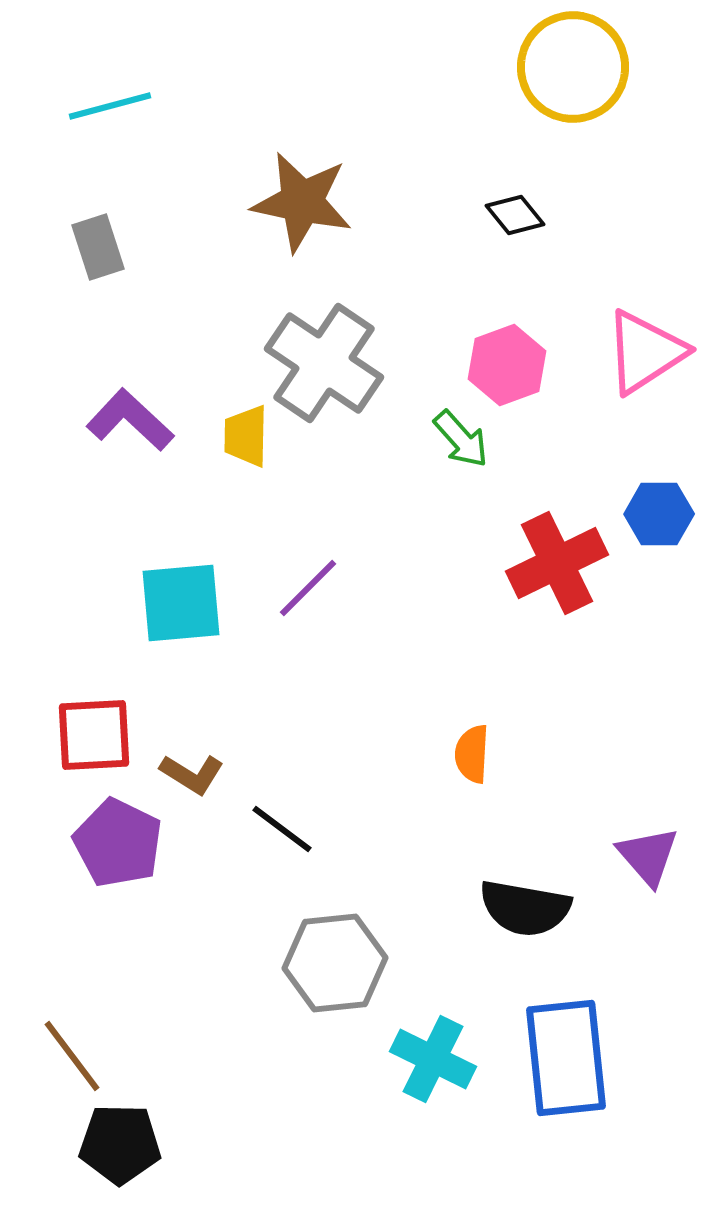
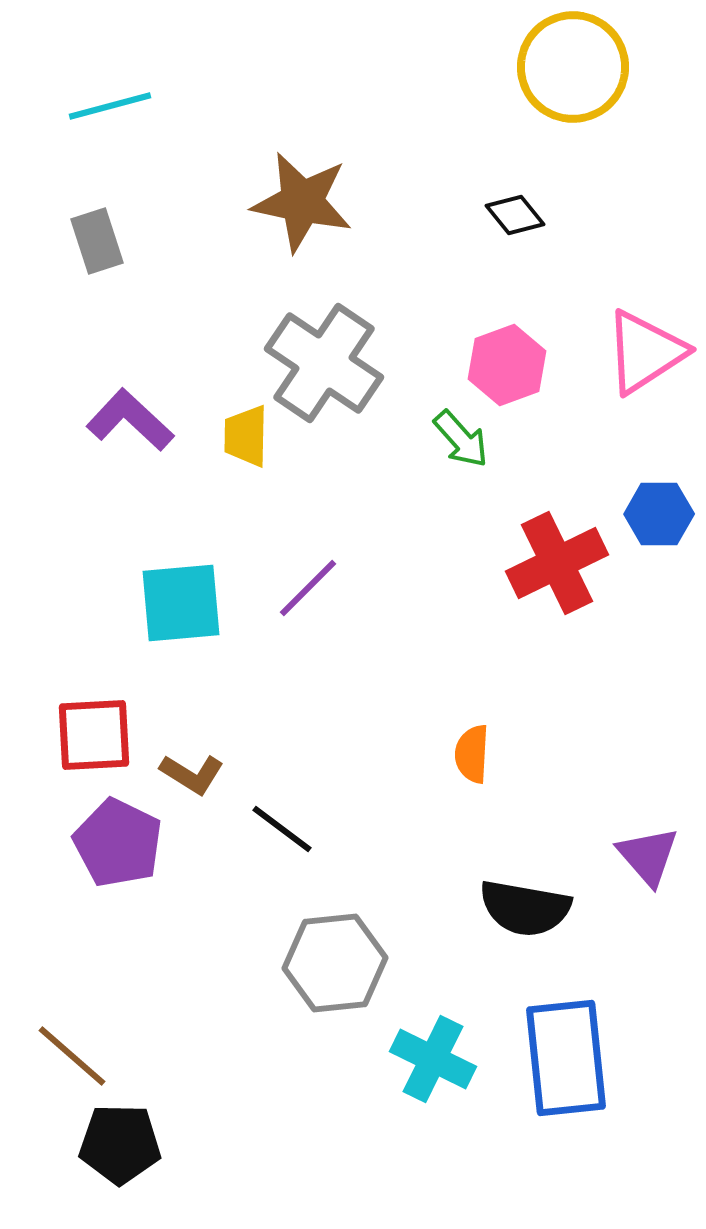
gray rectangle: moved 1 px left, 6 px up
brown line: rotated 12 degrees counterclockwise
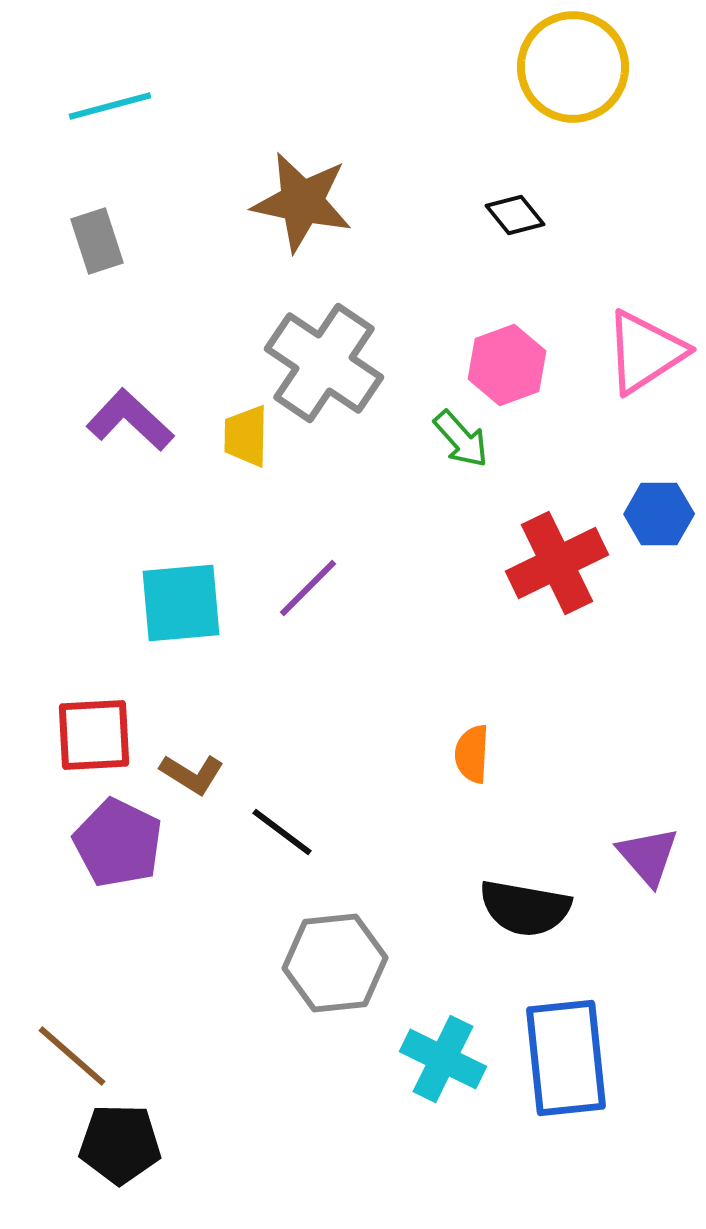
black line: moved 3 px down
cyan cross: moved 10 px right
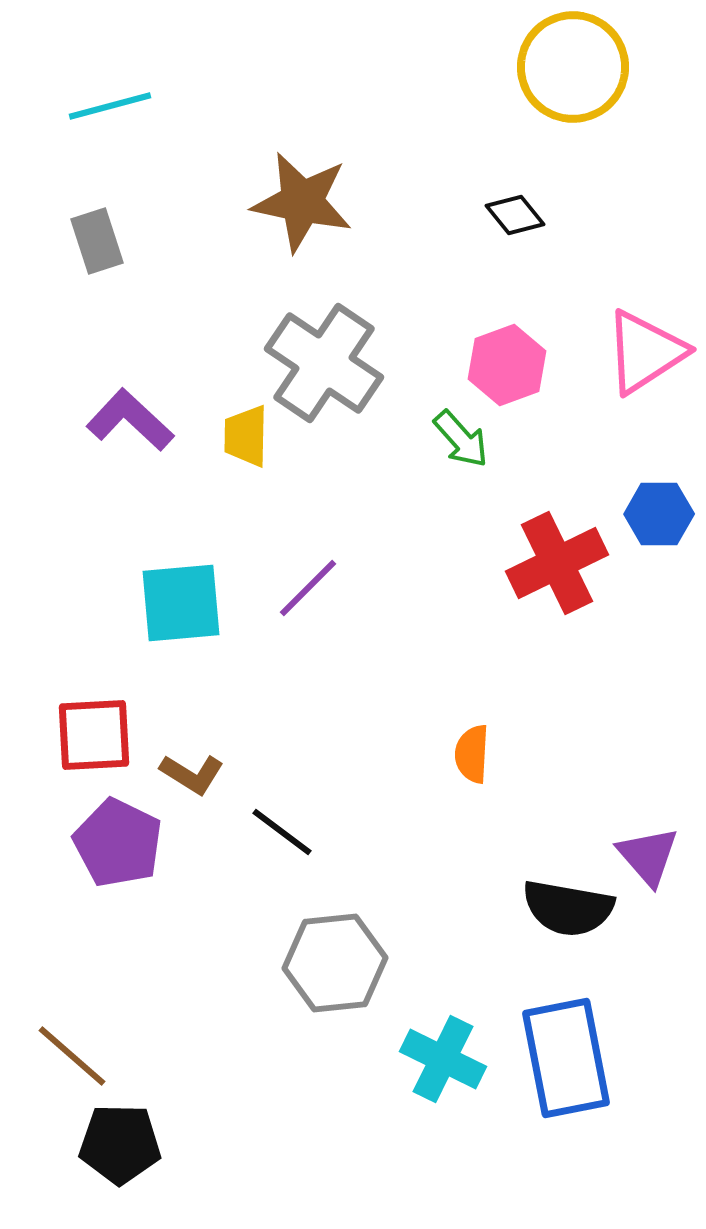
black semicircle: moved 43 px right
blue rectangle: rotated 5 degrees counterclockwise
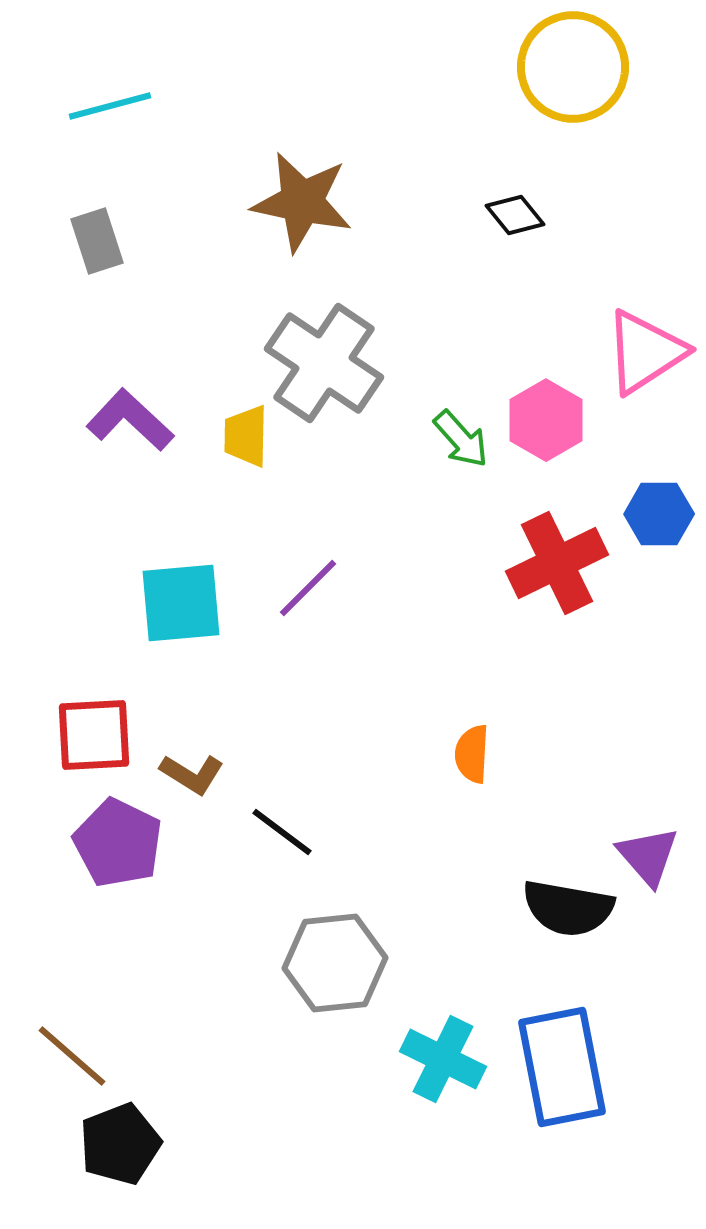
pink hexagon: moved 39 px right, 55 px down; rotated 10 degrees counterclockwise
blue rectangle: moved 4 px left, 9 px down
black pentagon: rotated 22 degrees counterclockwise
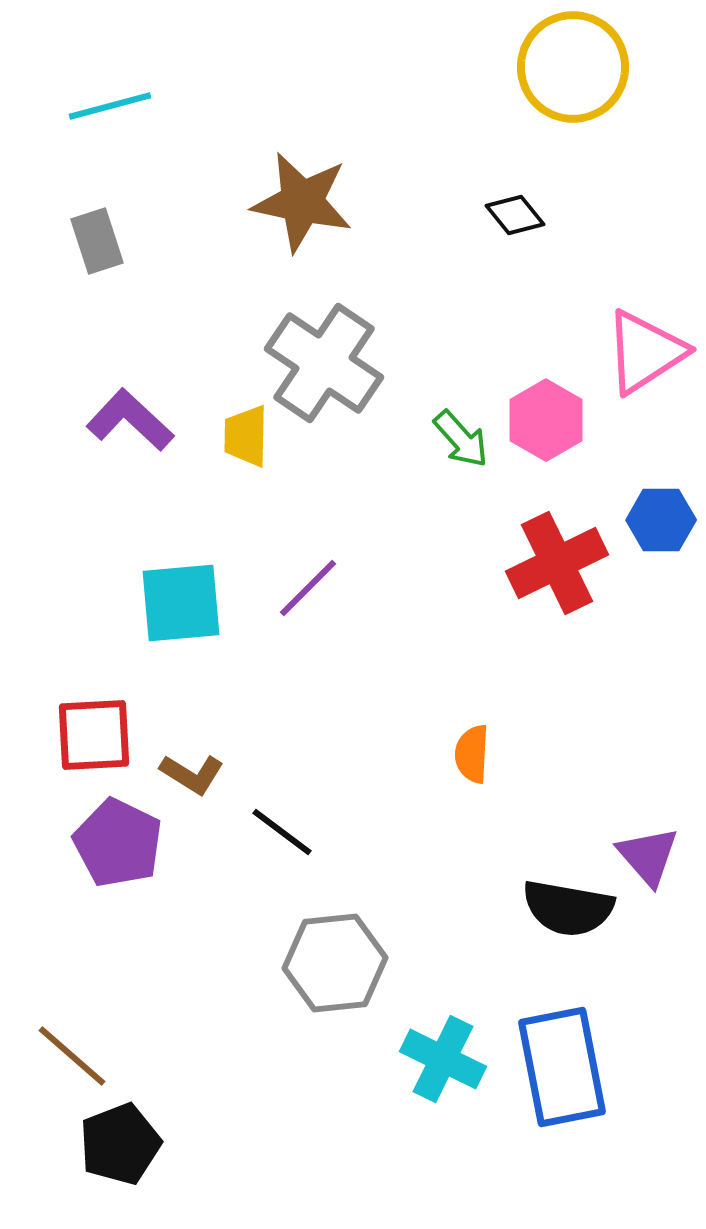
blue hexagon: moved 2 px right, 6 px down
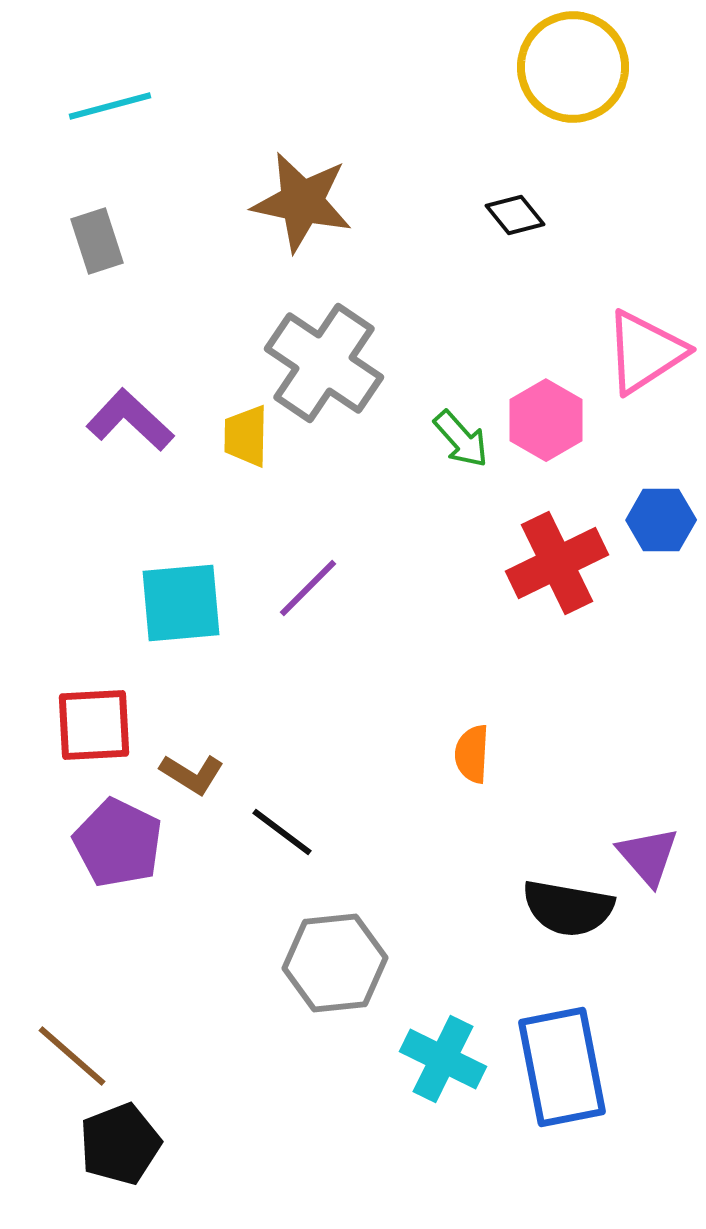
red square: moved 10 px up
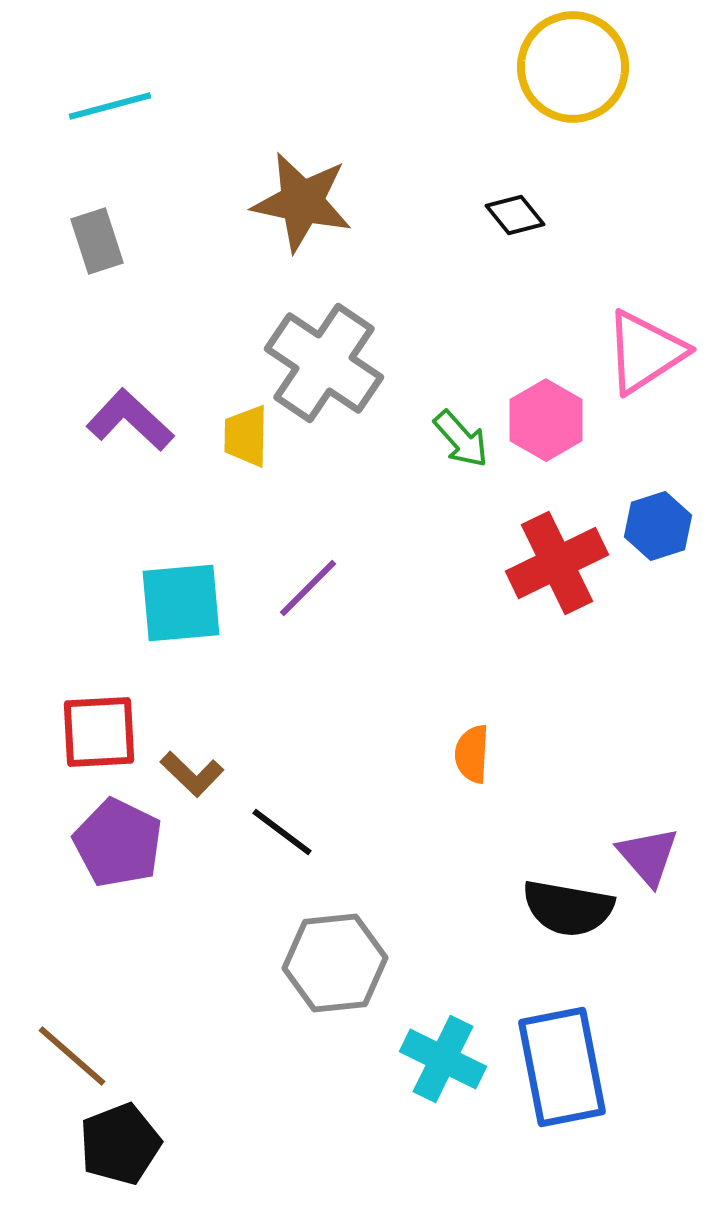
blue hexagon: moved 3 px left, 6 px down; rotated 18 degrees counterclockwise
red square: moved 5 px right, 7 px down
brown L-shape: rotated 12 degrees clockwise
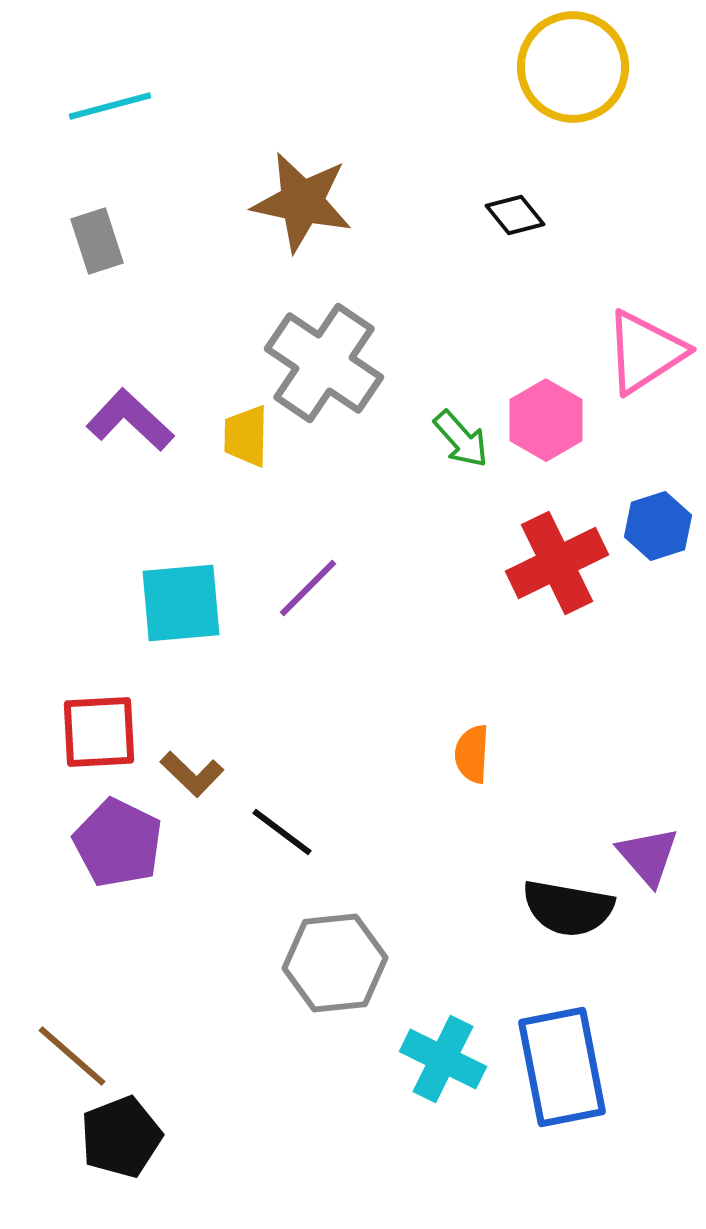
black pentagon: moved 1 px right, 7 px up
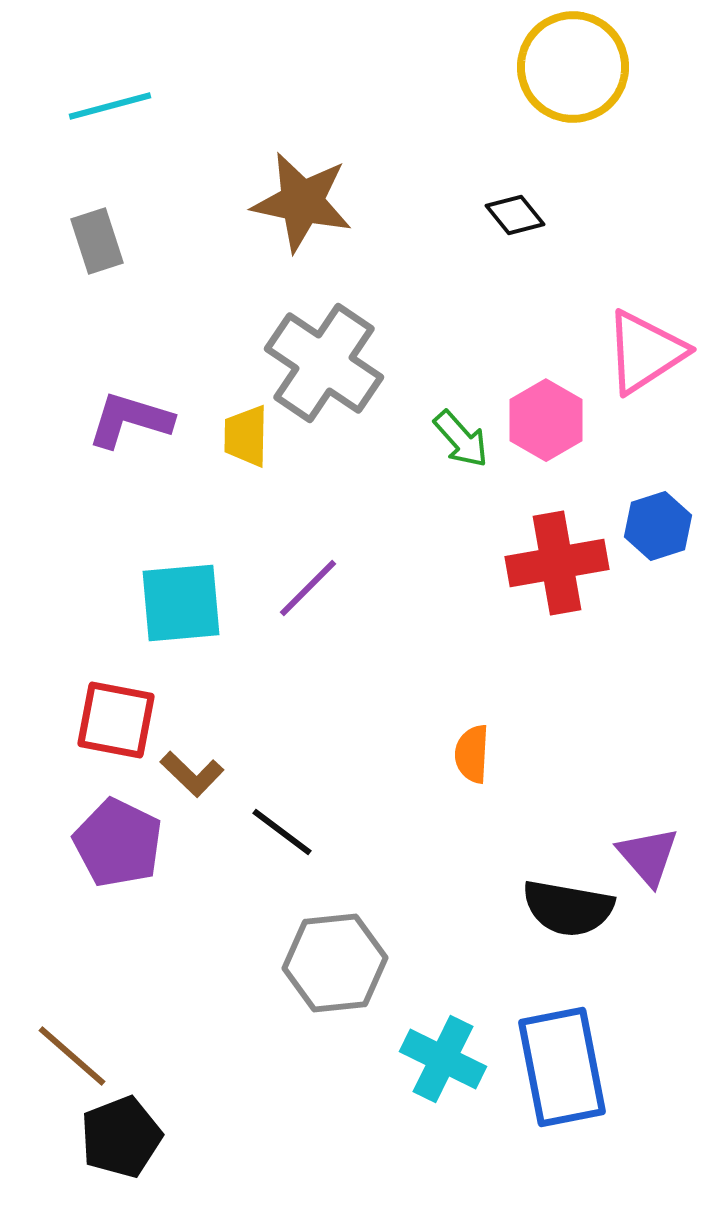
purple L-shape: rotated 26 degrees counterclockwise
red cross: rotated 16 degrees clockwise
red square: moved 17 px right, 12 px up; rotated 14 degrees clockwise
